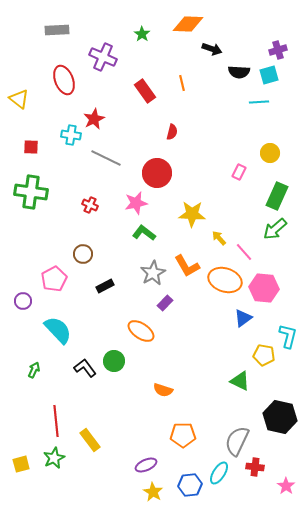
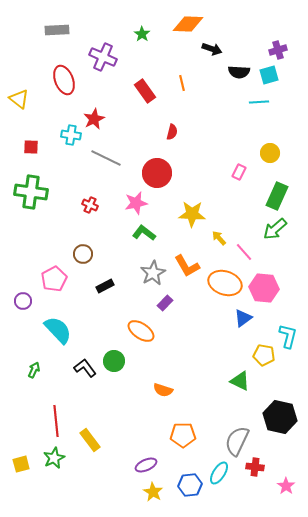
orange ellipse at (225, 280): moved 3 px down
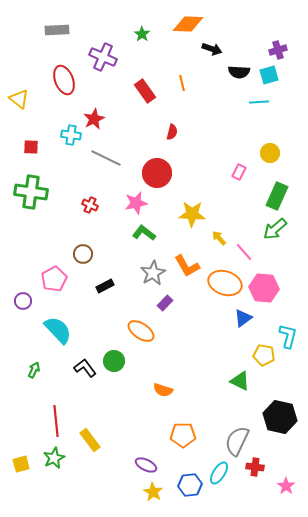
purple ellipse at (146, 465): rotated 50 degrees clockwise
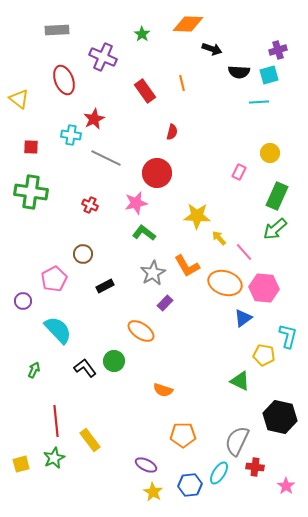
yellow star at (192, 214): moved 5 px right, 2 px down
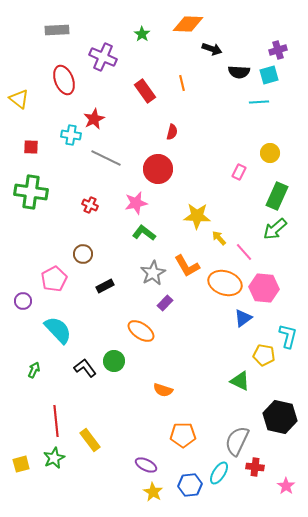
red circle at (157, 173): moved 1 px right, 4 px up
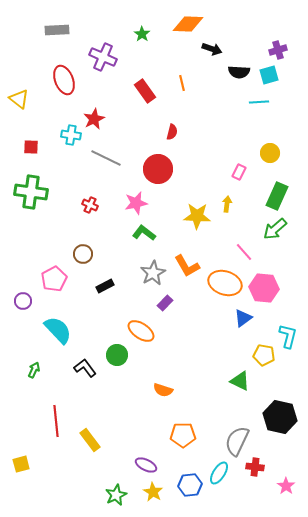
yellow arrow at (219, 238): moved 8 px right, 34 px up; rotated 49 degrees clockwise
green circle at (114, 361): moved 3 px right, 6 px up
green star at (54, 458): moved 62 px right, 37 px down
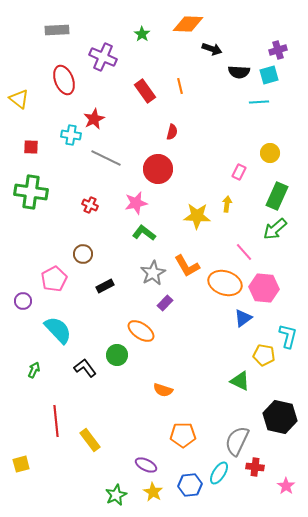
orange line at (182, 83): moved 2 px left, 3 px down
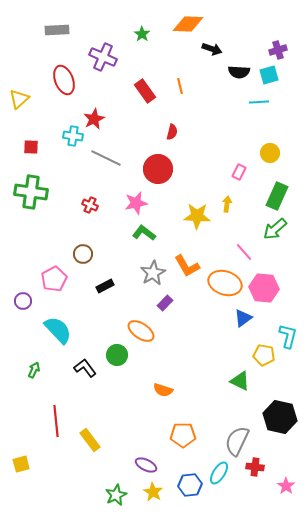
yellow triangle at (19, 99): rotated 40 degrees clockwise
cyan cross at (71, 135): moved 2 px right, 1 px down
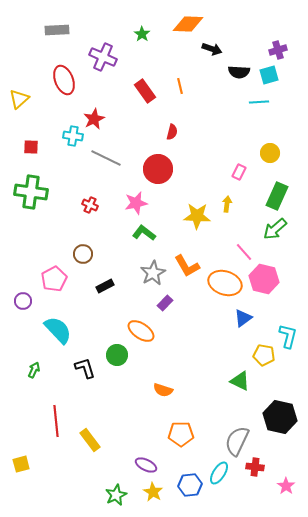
pink hexagon at (264, 288): moved 9 px up; rotated 8 degrees clockwise
black L-shape at (85, 368): rotated 20 degrees clockwise
orange pentagon at (183, 435): moved 2 px left, 1 px up
